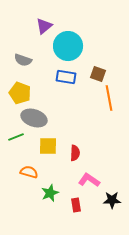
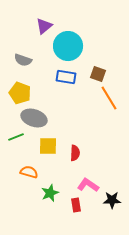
orange line: rotated 20 degrees counterclockwise
pink L-shape: moved 1 px left, 5 px down
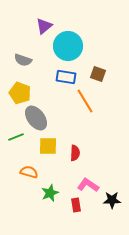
orange line: moved 24 px left, 3 px down
gray ellipse: moved 2 px right; rotated 35 degrees clockwise
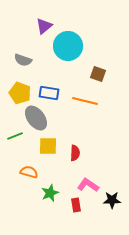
blue rectangle: moved 17 px left, 16 px down
orange line: rotated 45 degrees counterclockwise
green line: moved 1 px left, 1 px up
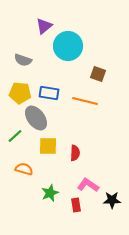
yellow pentagon: rotated 15 degrees counterclockwise
green line: rotated 21 degrees counterclockwise
orange semicircle: moved 5 px left, 3 px up
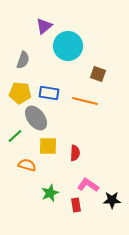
gray semicircle: rotated 90 degrees counterclockwise
orange semicircle: moved 3 px right, 4 px up
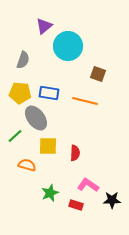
red rectangle: rotated 64 degrees counterclockwise
